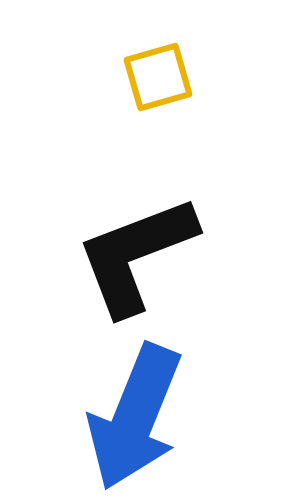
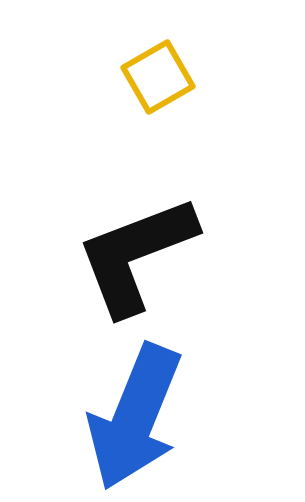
yellow square: rotated 14 degrees counterclockwise
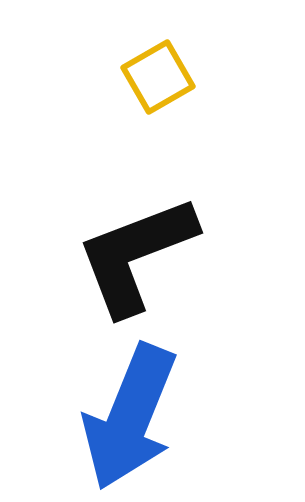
blue arrow: moved 5 px left
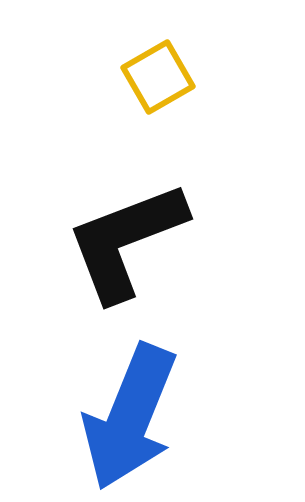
black L-shape: moved 10 px left, 14 px up
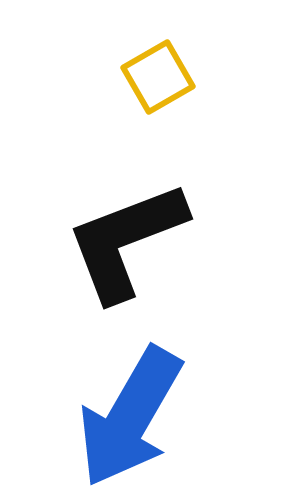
blue arrow: rotated 8 degrees clockwise
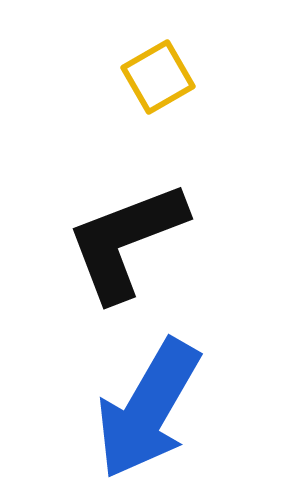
blue arrow: moved 18 px right, 8 px up
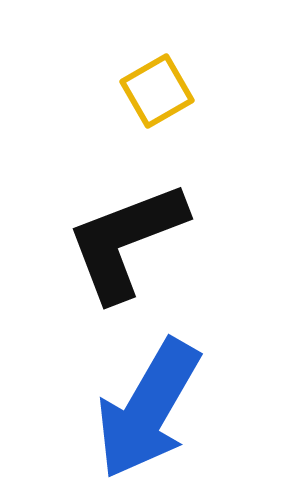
yellow square: moved 1 px left, 14 px down
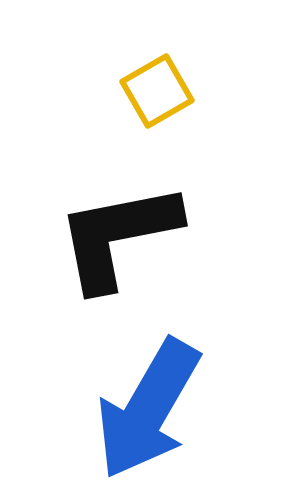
black L-shape: moved 8 px left, 5 px up; rotated 10 degrees clockwise
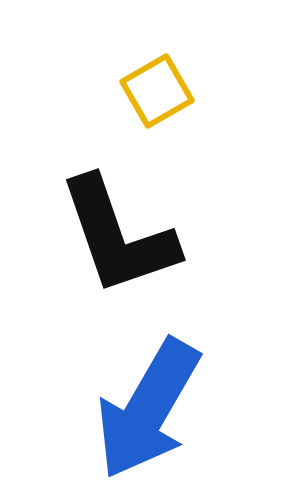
black L-shape: rotated 98 degrees counterclockwise
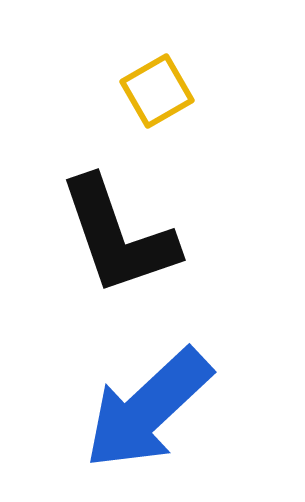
blue arrow: rotated 17 degrees clockwise
